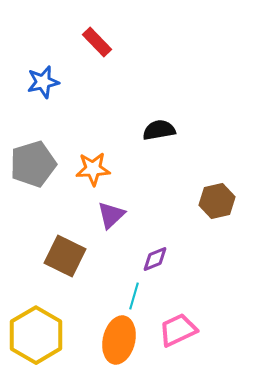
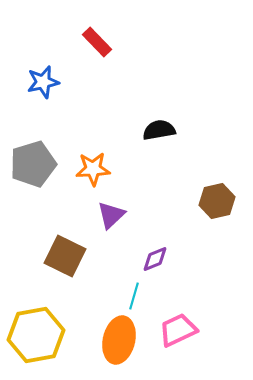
yellow hexagon: rotated 20 degrees clockwise
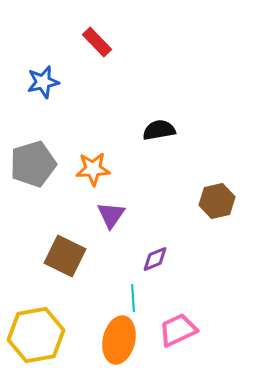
purple triangle: rotated 12 degrees counterclockwise
cyan line: moved 1 px left, 2 px down; rotated 20 degrees counterclockwise
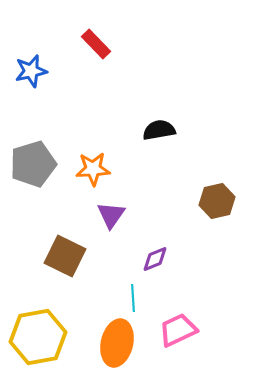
red rectangle: moved 1 px left, 2 px down
blue star: moved 12 px left, 11 px up
yellow hexagon: moved 2 px right, 2 px down
orange ellipse: moved 2 px left, 3 px down
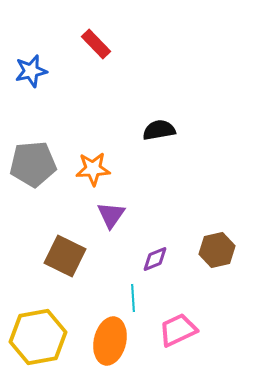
gray pentagon: rotated 12 degrees clockwise
brown hexagon: moved 49 px down
orange ellipse: moved 7 px left, 2 px up
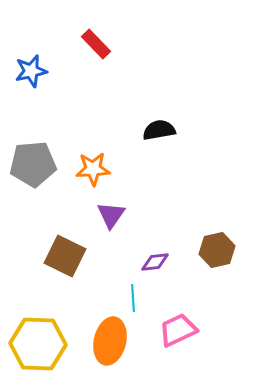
purple diamond: moved 3 px down; rotated 16 degrees clockwise
yellow hexagon: moved 7 px down; rotated 12 degrees clockwise
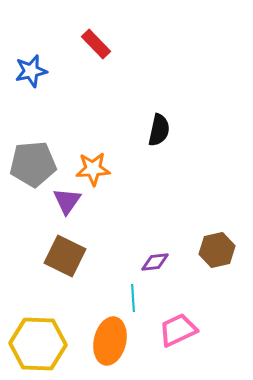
black semicircle: rotated 112 degrees clockwise
purple triangle: moved 44 px left, 14 px up
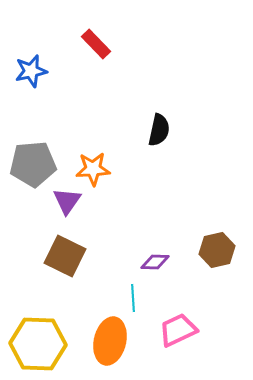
purple diamond: rotated 8 degrees clockwise
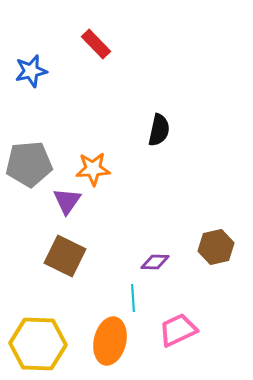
gray pentagon: moved 4 px left
brown hexagon: moved 1 px left, 3 px up
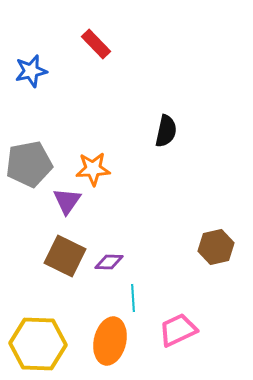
black semicircle: moved 7 px right, 1 px down
gray pentagon: rotated 6 degrees counterclockwise
purple diamond: moved 46 px left
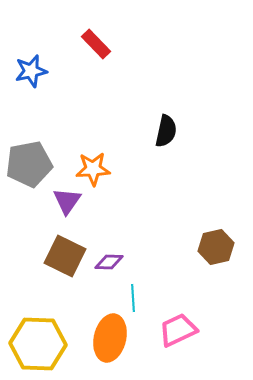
orange ellipse: moved 3 px up
